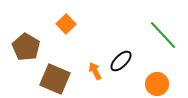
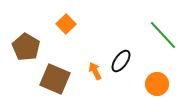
black ellipse: rotated 10 degrees counterclockwise
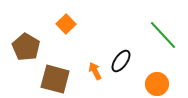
brown square: rotated 8 degrees counterclockwise
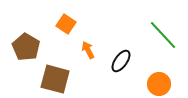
orange square: rotated 12 degrees counterclockwise
orange arrow: moved 7 px left, 21 px up
orange circle: moved 2 px right
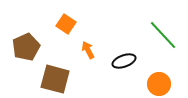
brown pentagon: rotated 16 degrees clockwise
black ellipse: moved 3 px right; rotated 35 degrees clockwise
